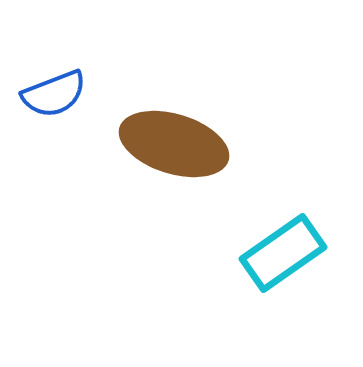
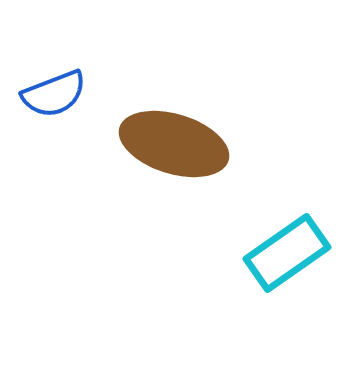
cyan rectangle: moved 4 px right
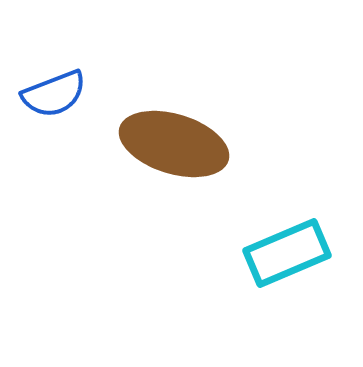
cyan rectangle: rotated 12 degrees clockwise
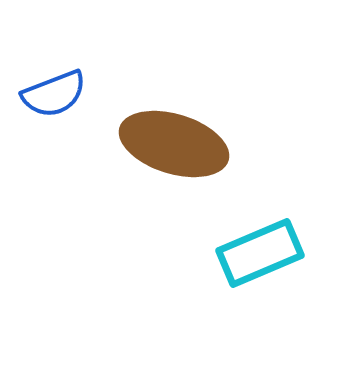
cyan rectangle: moved 27 px left
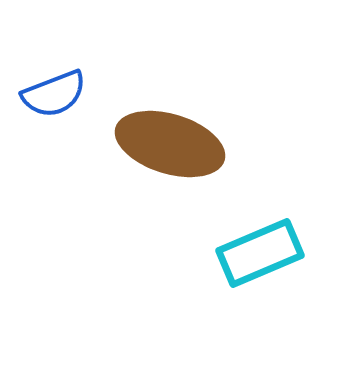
brown ellipse: moved 4 px left
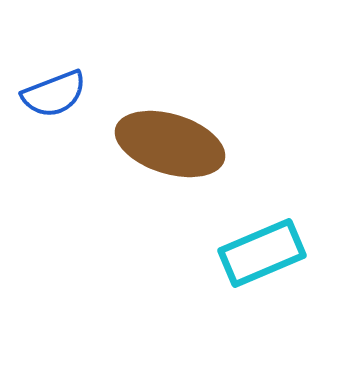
cyan rectangle: moved 2 px right
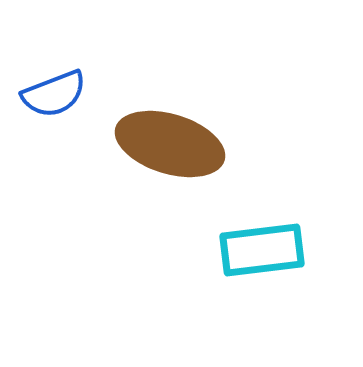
cyan rectangle: moved 3 px up; rotated 16 degrees clockwise
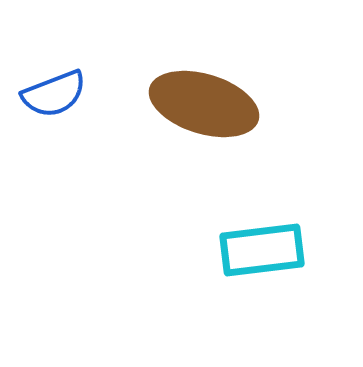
brown ellipse: moved 34 px right, 40 px up
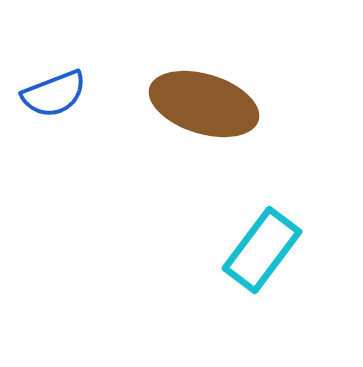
cyan rectangle: rotated 46 degrees counterclockwise
